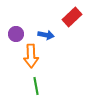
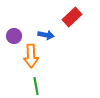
purple circle: moved 2 px left, 2 px down
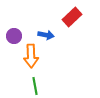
green line: moved 1 px left
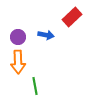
purple circle: moved 4 px right, 1 px down
orange arrow: moved 13 px left, 6 px down
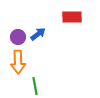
red rectangle: rotated 42 degrees clockwise
blue arrow: moved 8 px left, 1 px up; rotated 49 degrees counterclockwise
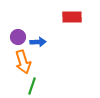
blue arrow: moved 8 px down; rotated 35 degrees clockwise
orange arrow: moved 5 px right; rotated 15 degrees counterclockwise
green line: moved 3 px left; rotated 30 degrees clockwise
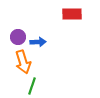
red rectangle: moved 3 px up
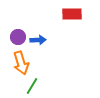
blue arrow: moved 2 px up
orange arrow: moved 2 px left, 1 px down
green line: rotated 12 degrees clockwise
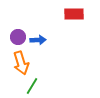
red rectangle: moved 2 px right
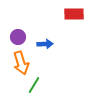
blue arrow: moved 7 px right, 4 px down
green line: moved 2 px right, 1 px up
